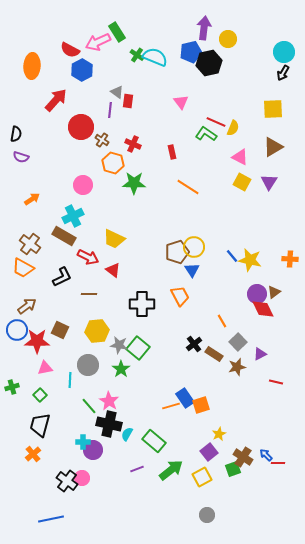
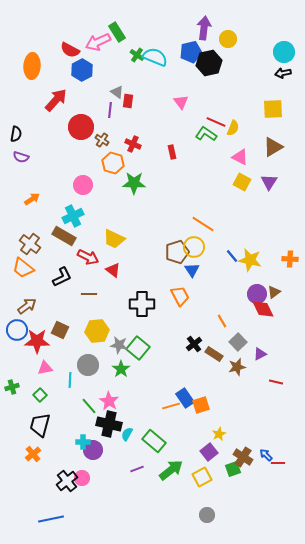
black arrow at (283, 73): rotated 49 degrees clockwise
orange line at (188, 187): moved 15 px right, 37 px down
orange trapezoid at (23, 268): rotated 10 degrees clockwise
black cross at (67, 481): rotated 15 degrees clockwise
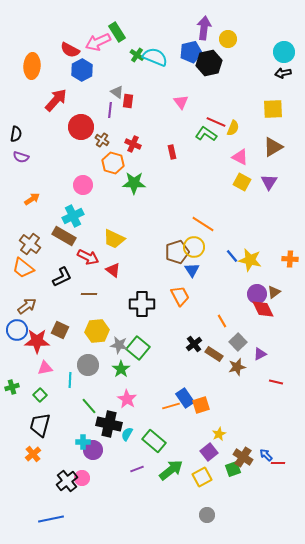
pink star at (109, 401): moved 18 px right, 2 px up
